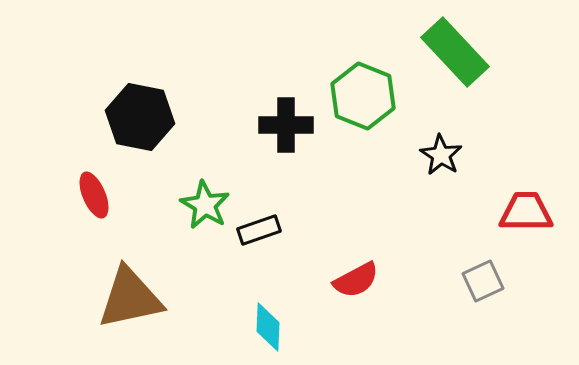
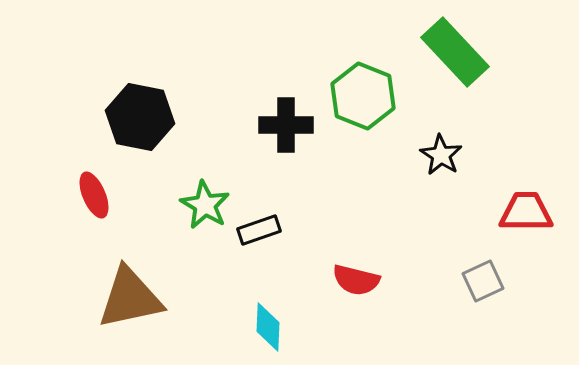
red semicircle: rotated 42 degrees clockwise
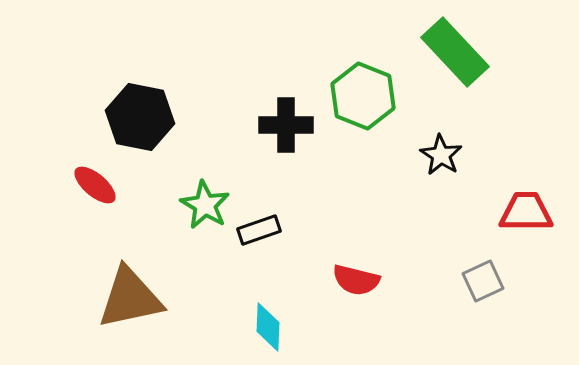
red ellipse: moved 1 px right, 10 px up; rotated 27 degrees counterclockwise
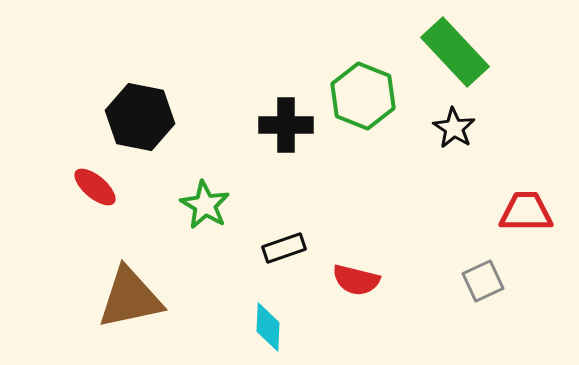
black star: moved 13 px right, 27 px up
red ellipse: moved 2 px down
black rectangle: moved 25 px right, 18 px down
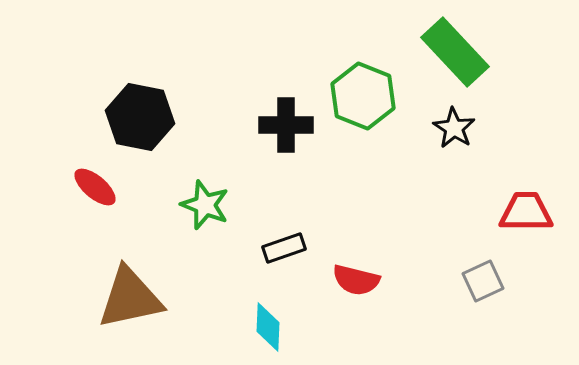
green star: rotated 9 degrees counterclockwise
